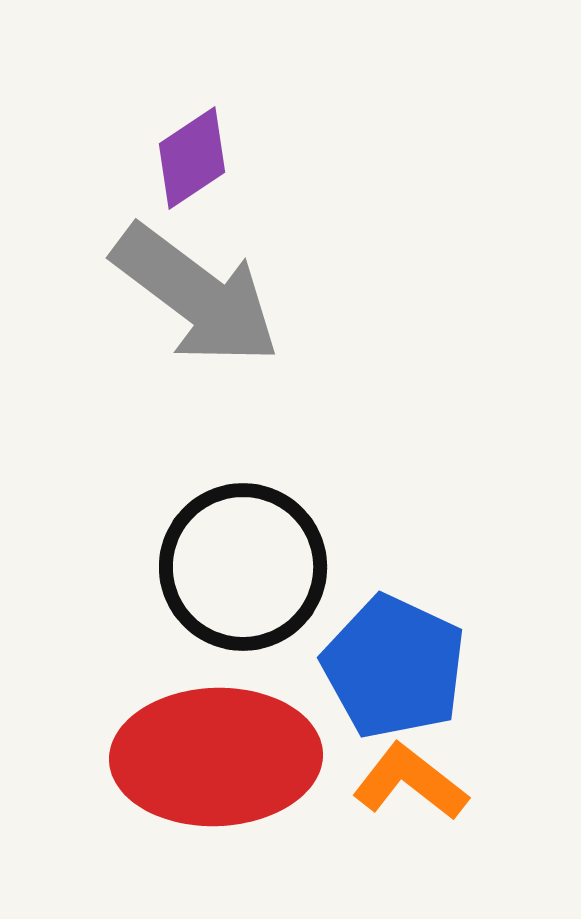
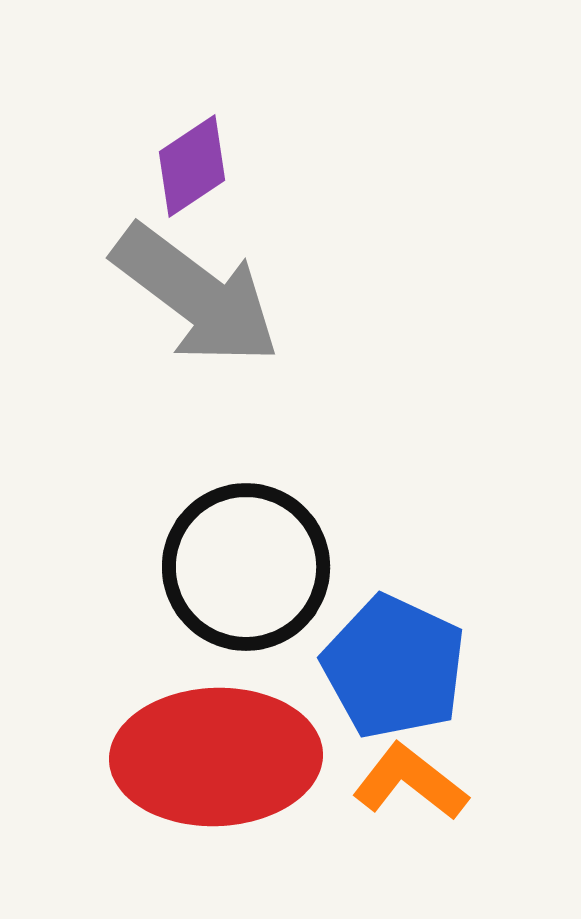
purple diamond: moved 8 px down
black circle: moved 3 px right
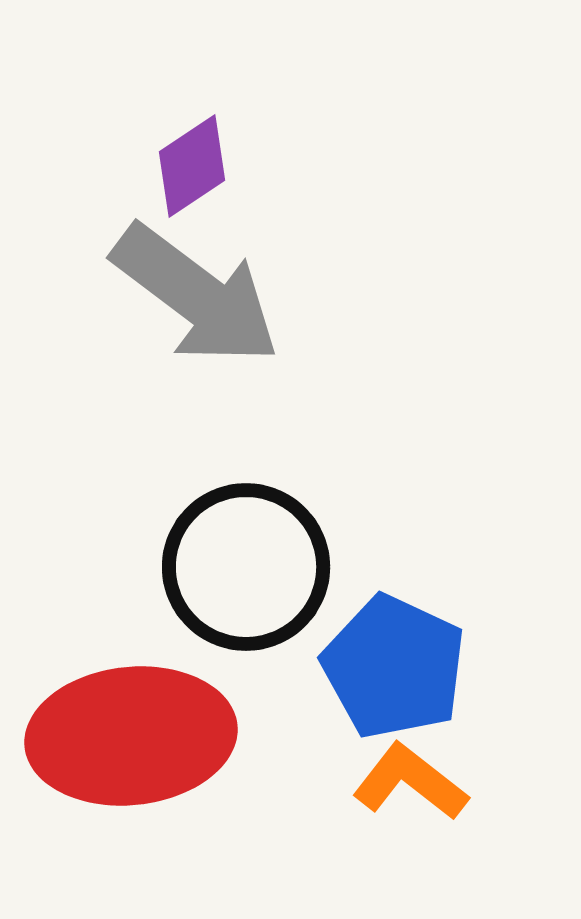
red ellipse: moved 85 px left, 21 px up; rotated 4 degrees counterclockwise
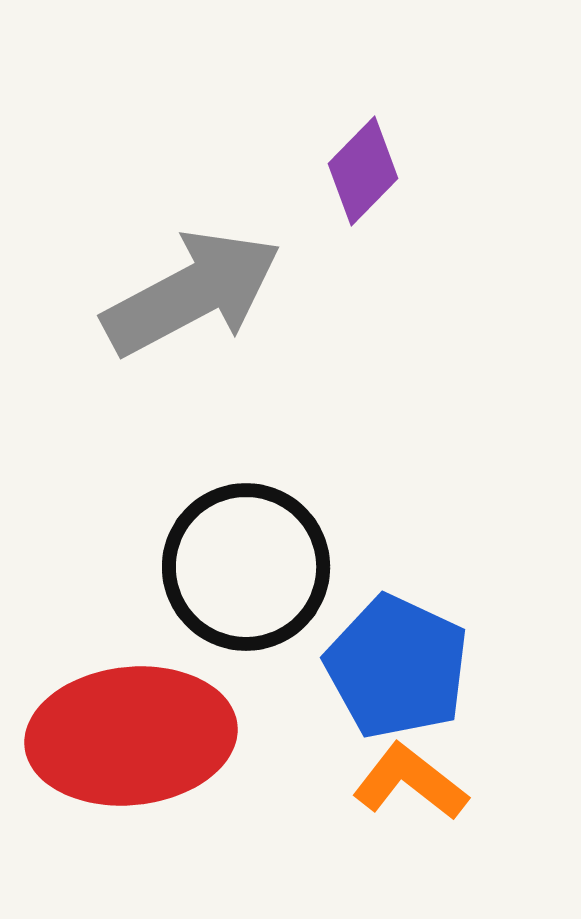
purple diamond: moved 171 px right, 5 px down; rotated 12 degrees counterclockwise
gray arrow: moved 4 px left, 2 px up; rotated 65 degrees counterclockwise
blue pentagon: moved 3 px right
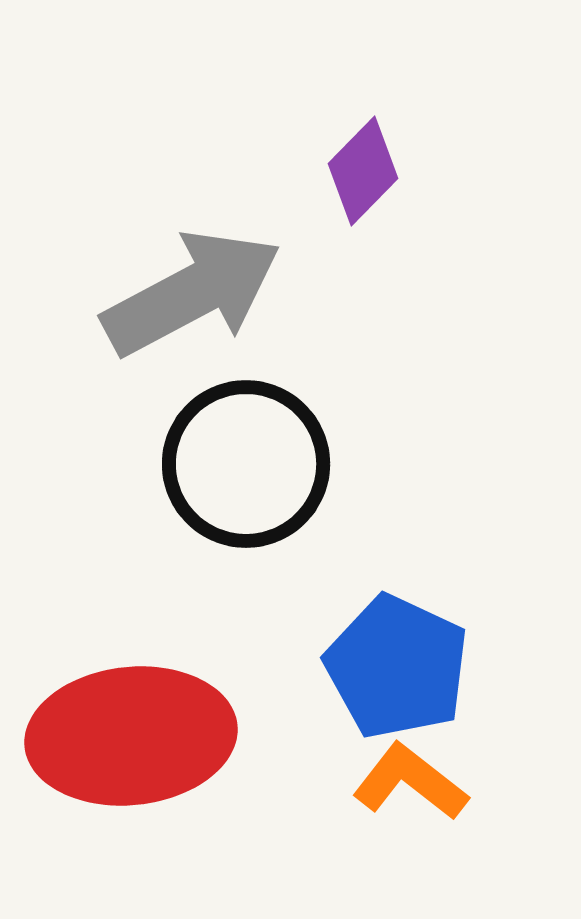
black circle: moved 103 px up
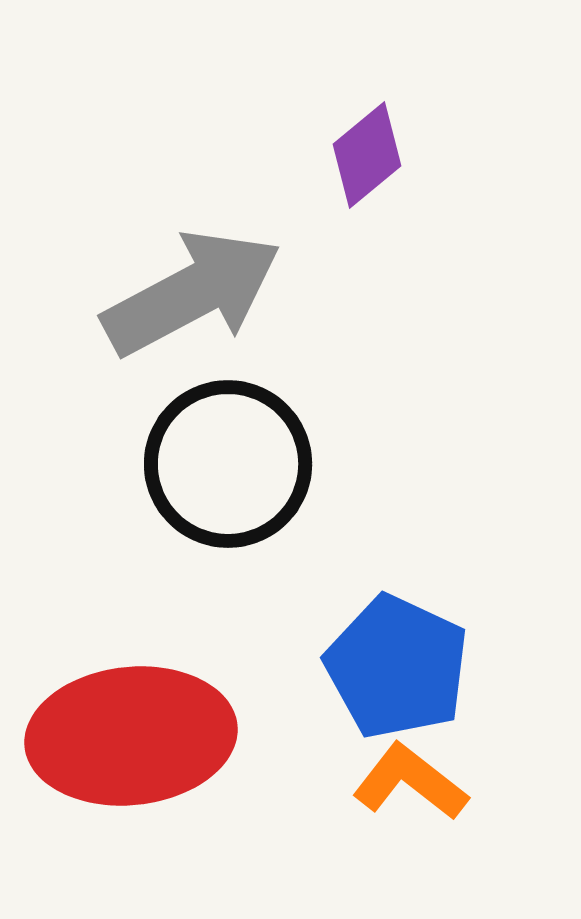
purple diamond: moved 4 px right, 16 px up; rotated 6 degrees clockwise
black circle: moved 18 px left
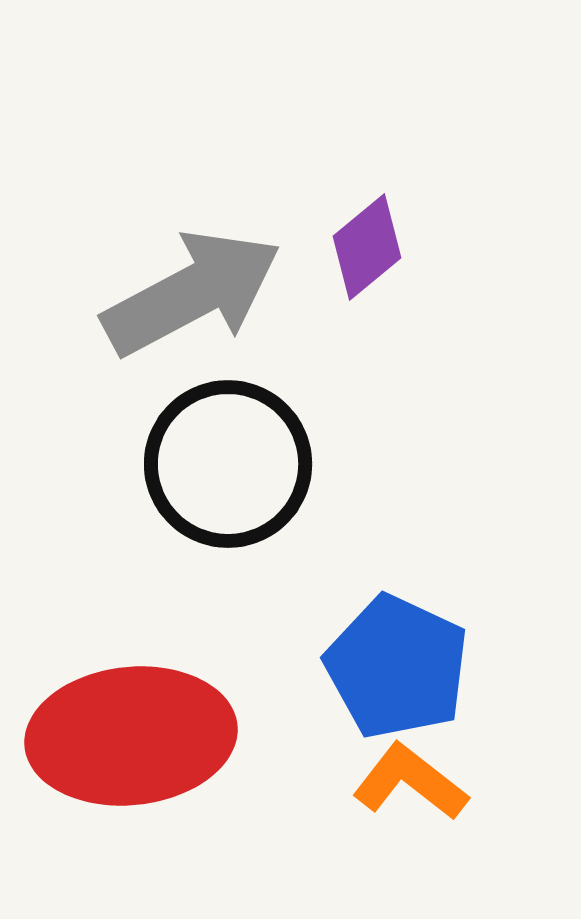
purple diamond: moved 92 px down
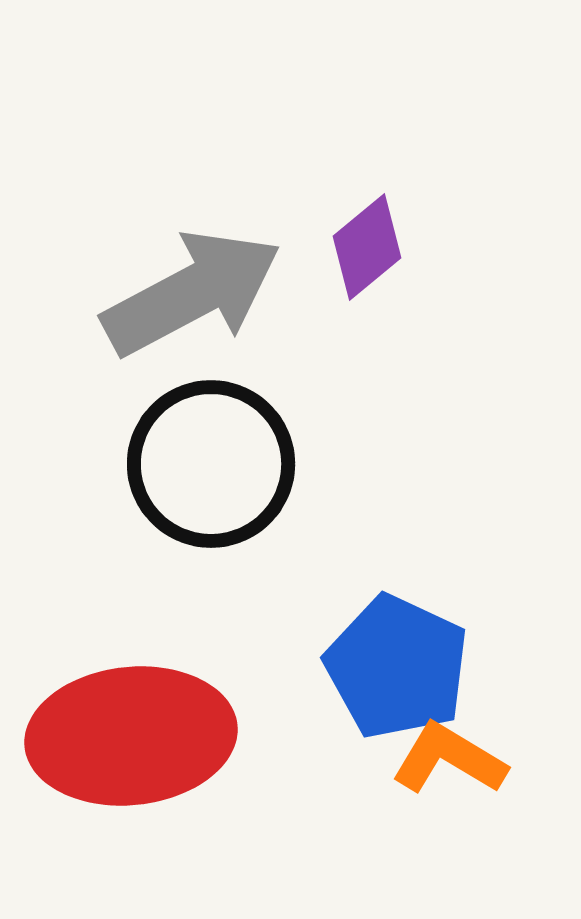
black circle: moved 17 px left
orange L-shape: moved 39 px right, 23 px up; rotated 7 degrees counterclockwise
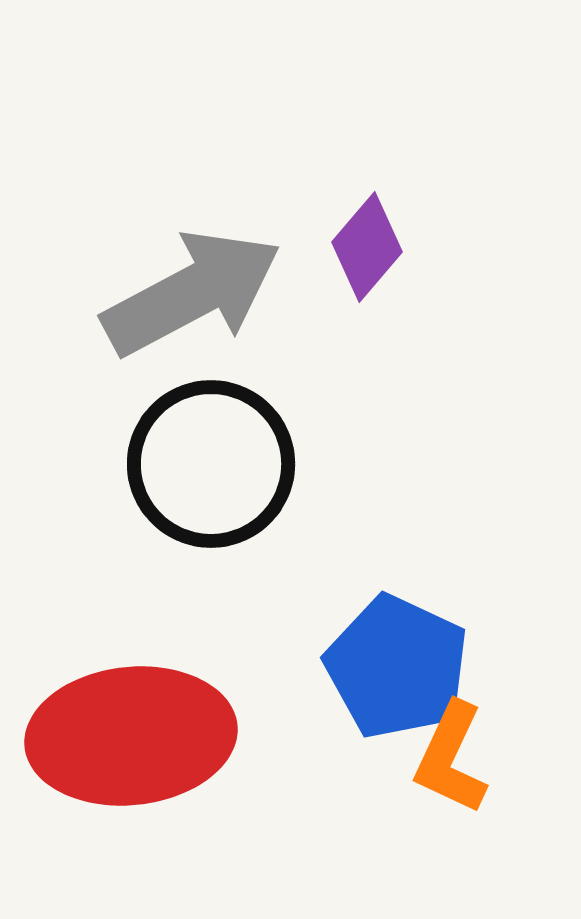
purple diamond: rotated 10 degrees counterclockwise
orange L-shape: moved 2 px right, 1 px up; rotated 96 degrees counterclockwise
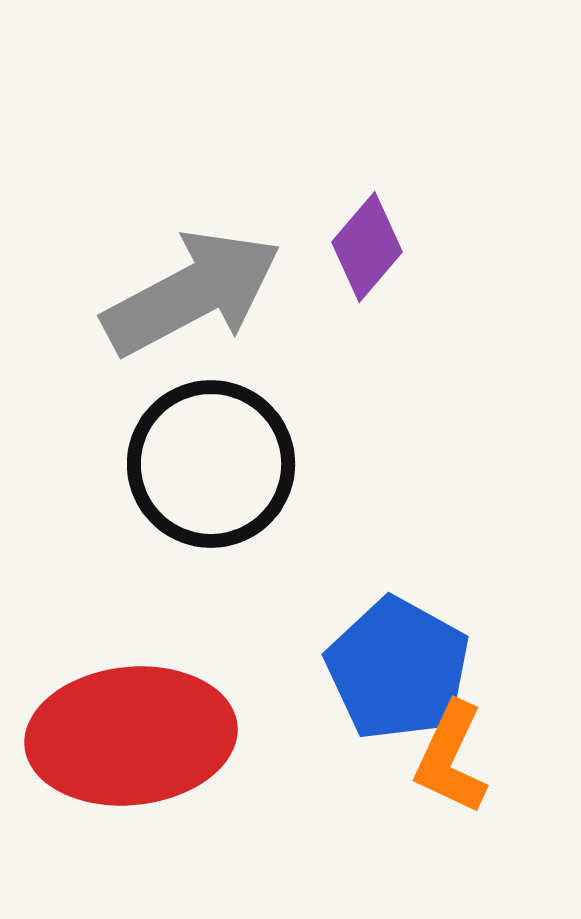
blue pentagon: moved 1 px right, 2 px down; rotated 4 degrees clockwise
